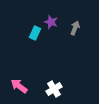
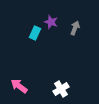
white cross: moved 7 px right
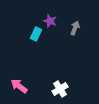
purple star: moved 1 px left, 1 px up
cyan rectangle: moved 1 px right, 1 px down
white cross: moved 1 px left
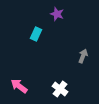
purple star: moved 7 px right, 7 px up
gray arrow: moved 8 px right, 28 px down
white cross: rotated 21 degrees counterclockwise
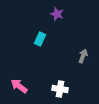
cyan rectangle: moved 4 px right, 5 px down
white cross: rotated 28 degrees counterclockwise
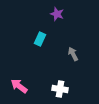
gray arrow: moved 10 px left, 2 px up; rotated 48 degrees counterclockwise
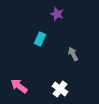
white cross: rotated 28 degrees clockwise
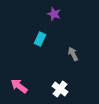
purple star: moved 3 px left
